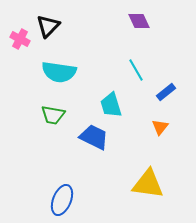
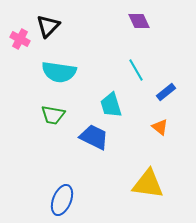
orange triangle: rotated 30 degrees counterclockwise
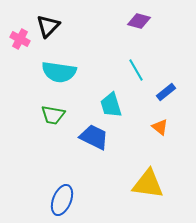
purple diamond: rotated 50 degrees counterclockwise
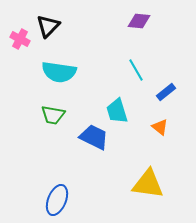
purple diamond: rotated 10 degrees counterclockwise
cyan trapezoid: moved 6 px right, 6 px down
blue ellipse: moved 5 px left
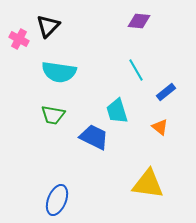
pink cross: moved 1 px left
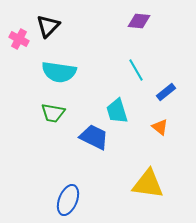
green trapezoid: moved 2 px up
blue ellipse: moved 11 px right
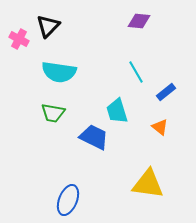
cyan line: moved 2 px down
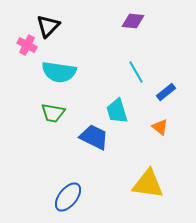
purple diamond: moved 6 px left
pink cross: moved 8 px right, 6 px down
blue ellipse: moved 3 px up; rotated 16 degrees clockwise
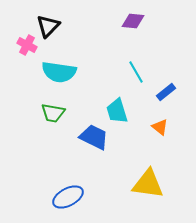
blue ellipse: rotated 24 degrees clockwise
